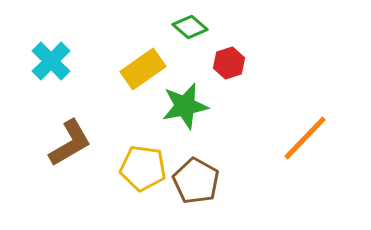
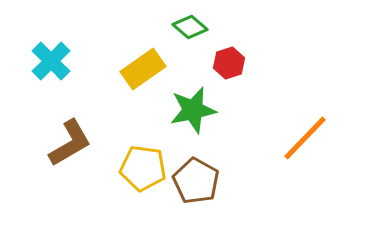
green star: moved 8 px right, 4 px down
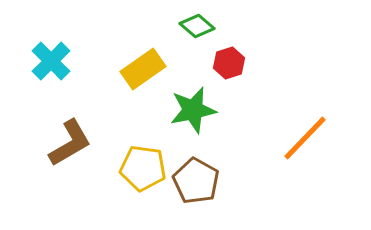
green diamond: moved 7 px right, 1 px up
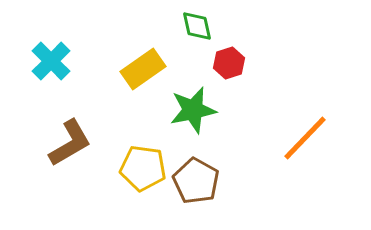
green diamond: rotated 36 degrees clockwise
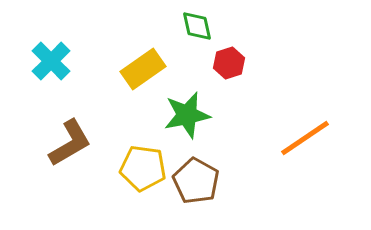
green star: moved 6 px left, 5 px down
orange line: rotated 12 degrees clockwise
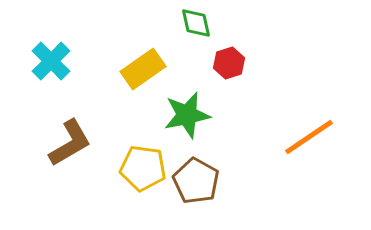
green diamond: moved 1 px left, 3 px up
orange line: moved 4 px right, 1 px up
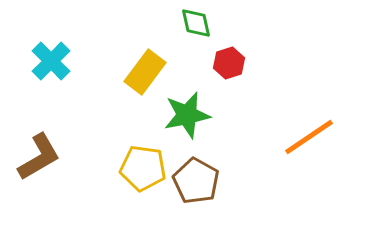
yellow rectangle: moved 2 px right, 3 px down; rotated 18 degrees counterclockwise
brown L-shape: moved 31 px left, 14 px down
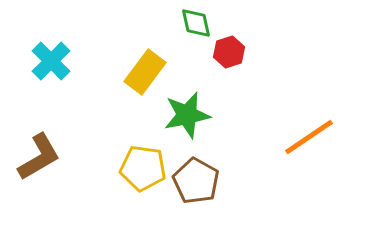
red hexagon: moved 11 px up
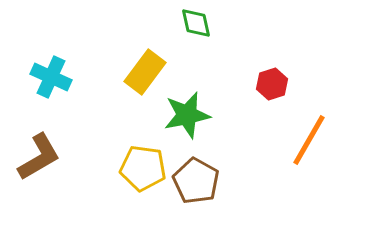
red hexagon: moved 43 px right, 32 px down
cyan cross: moved 16 px down; rotated 21 degrees counterclockwise
orange line: moved 3 px down; rotated 26 degrees counterclockwise
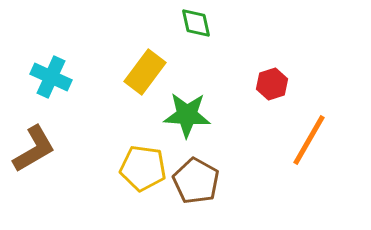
green star: rotated 15 degrees clockwise
brown L-shape: moved 5 px left, 8 px up
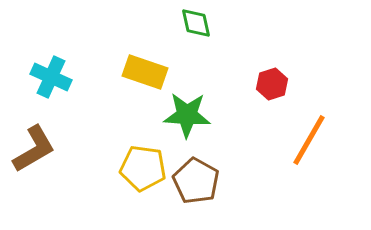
yellow rectangle: rotated 72 degrees clockwise
